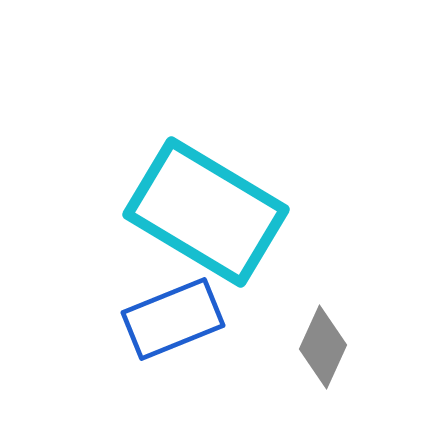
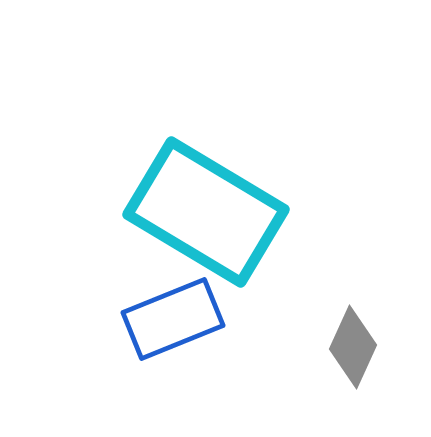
gray diamond: moved 30 px right
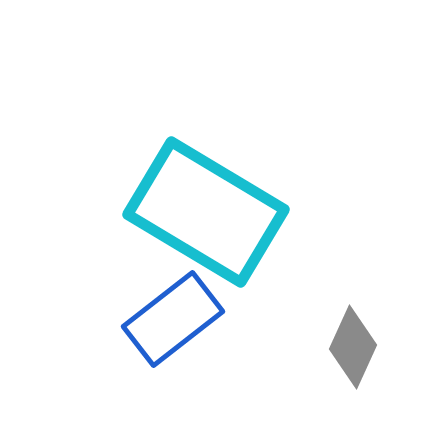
blue rectangle: rotated 16 degrees counterclockwise
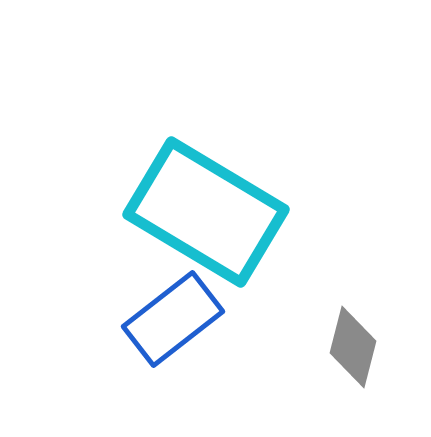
gray diamond: rotated 10 degrees counterclockwise
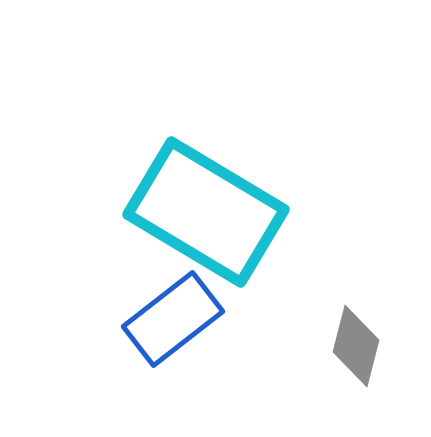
gray diamond: moved 3 px right, 1 px up
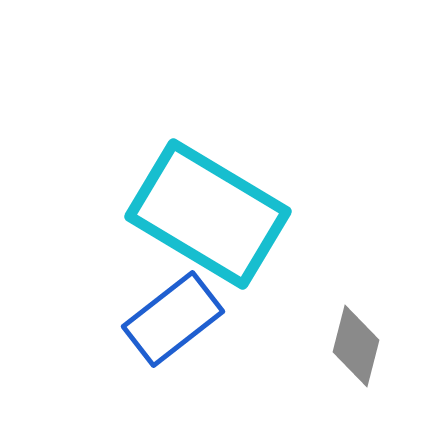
cyan rectangle: moved 2 px right, 2 px down
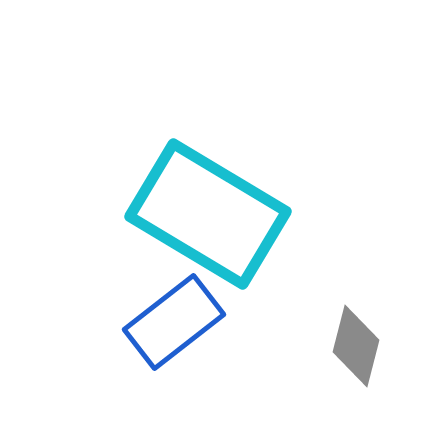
blue rectangle: moved 1 px right, 3 px down
